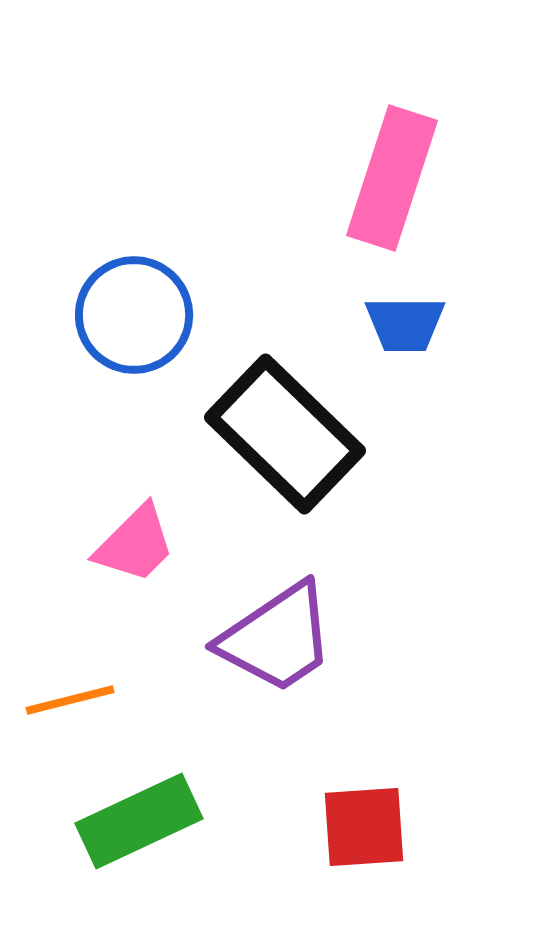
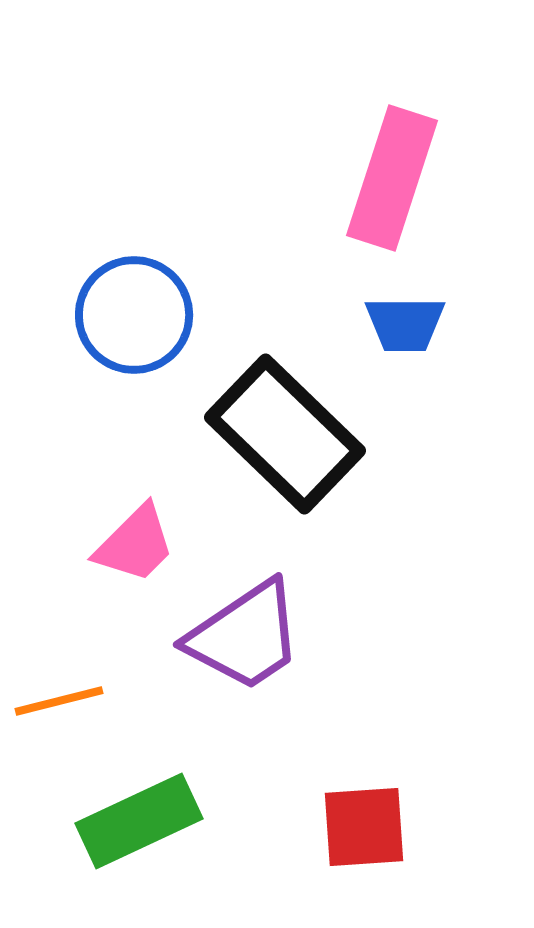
purple trapezoid: moved 32 px left, 2 px up
orange line: moved 11 px left, 1 px down
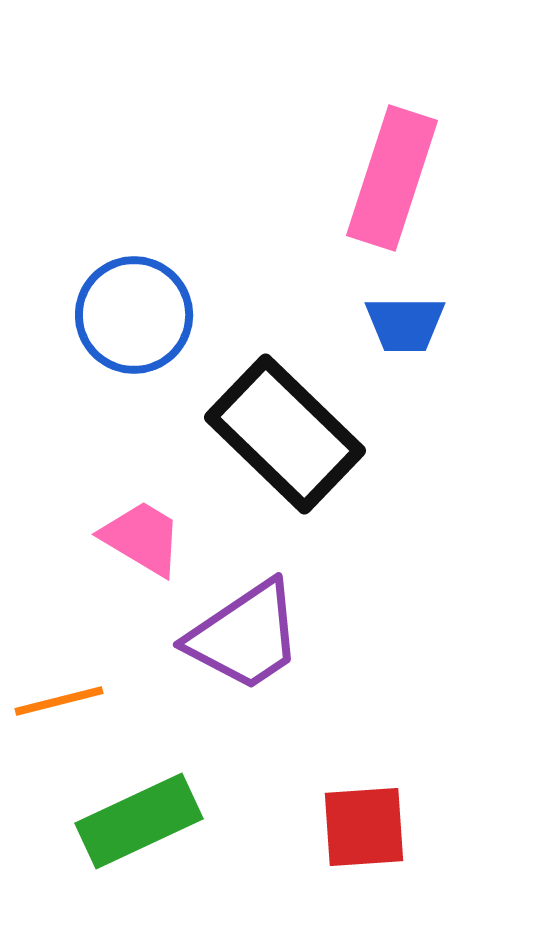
pink trapezoid: moved 7 px right, 6 px up; rotated 104 degrees counterclockwise
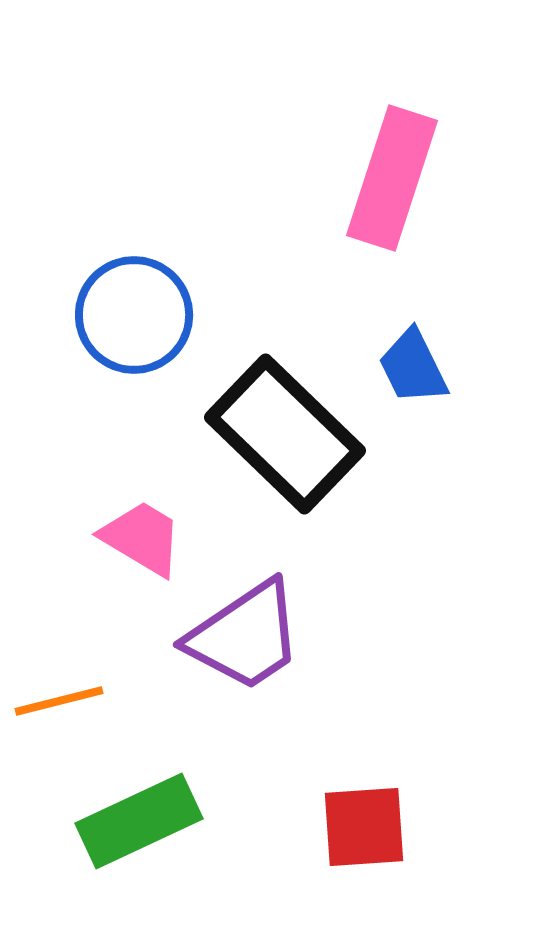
blue trapezoid: moved 8 px right, 43 px down; rotated 64 degrees clockwise
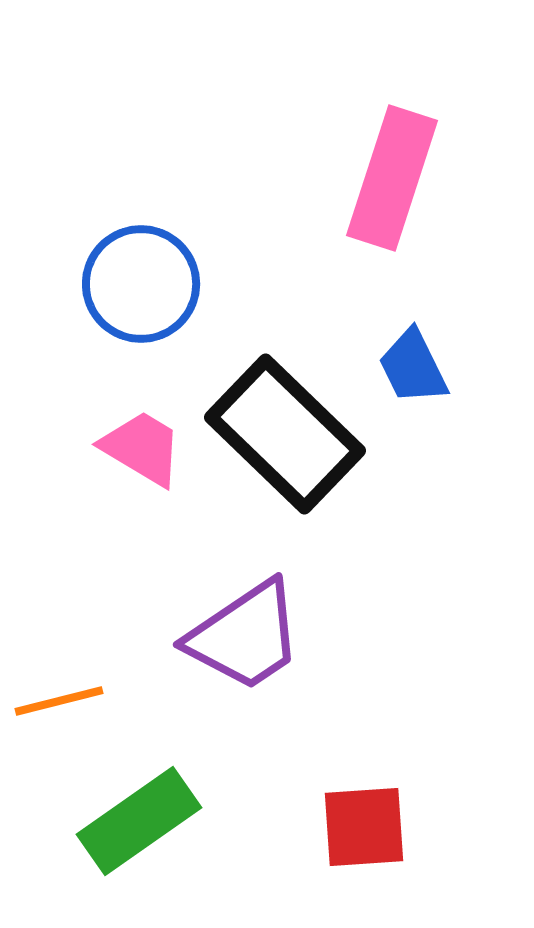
blue circle: moved 7 px right, 31 px up
pink trapezoid: moved 90 px up
green rectangle: rotated 10 degrees counterclockwise
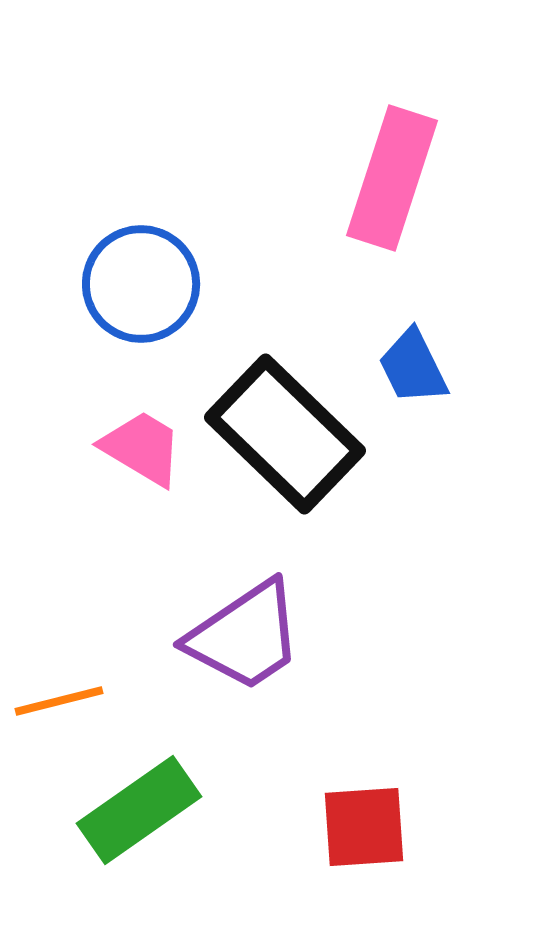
green rectangle: moved 11 px up
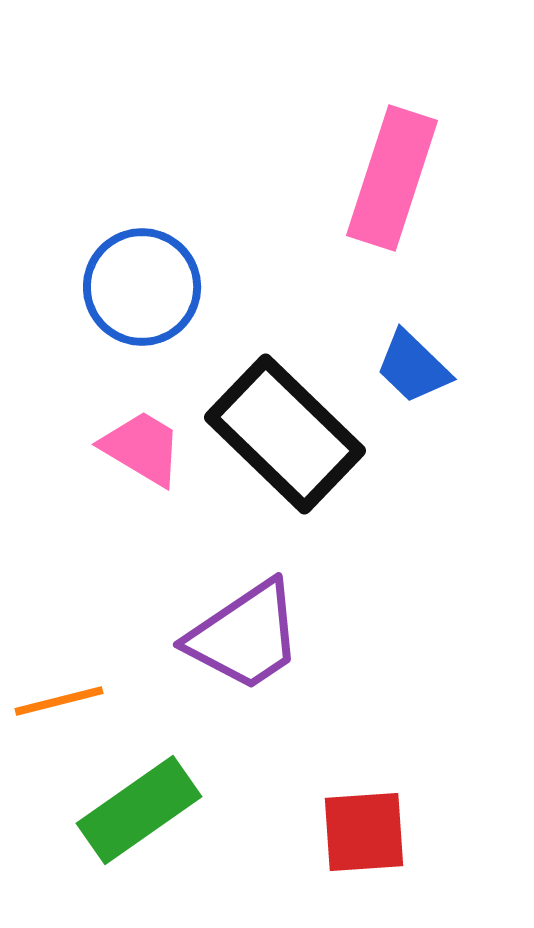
blue circle: moved 1 px right, 3 px down
blue trapezoid: rotated 20 degrees counterclockwise
red square: moved 5 px down
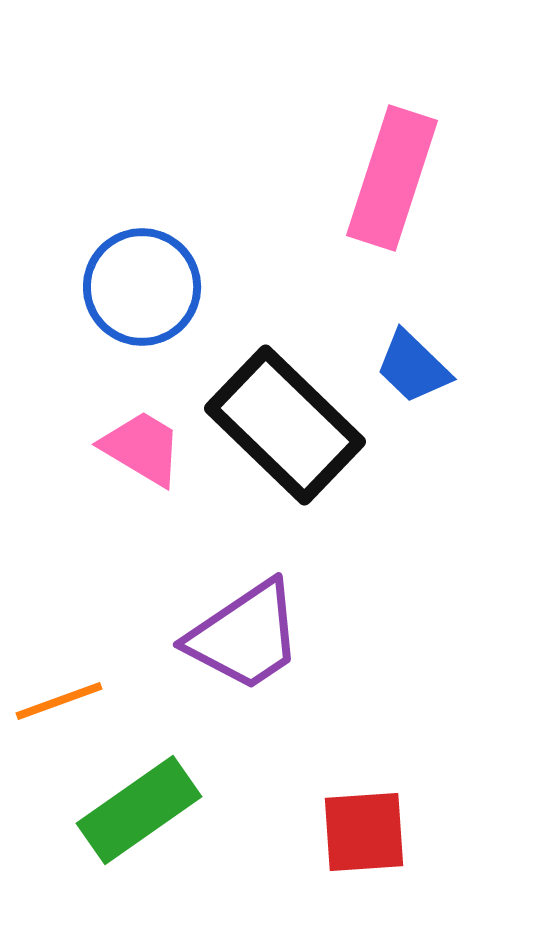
black rectangle: moved 9 px up
orange line: rotated 6 degrees counterclockwise
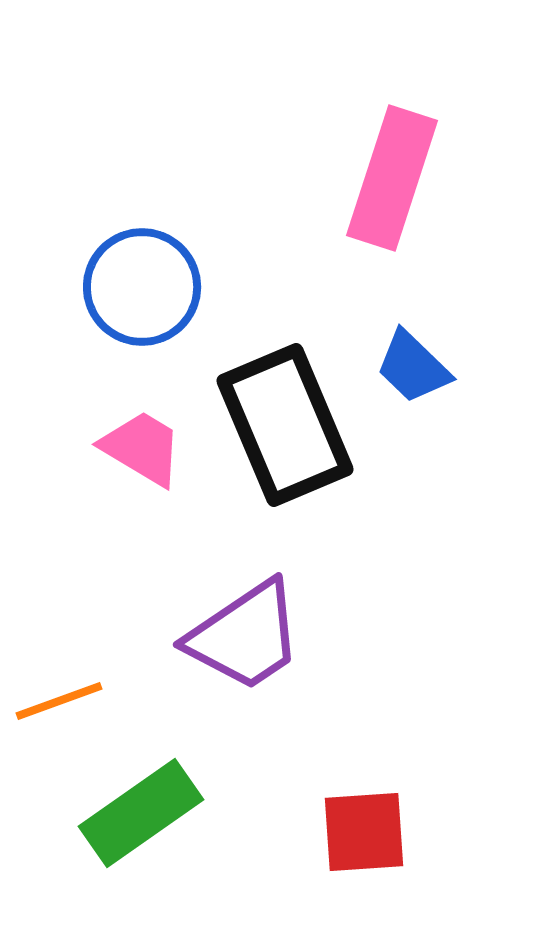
black rectangle: rotated 23 degrees clockwise
green rectangle: moved 2 px right, 3 px down
